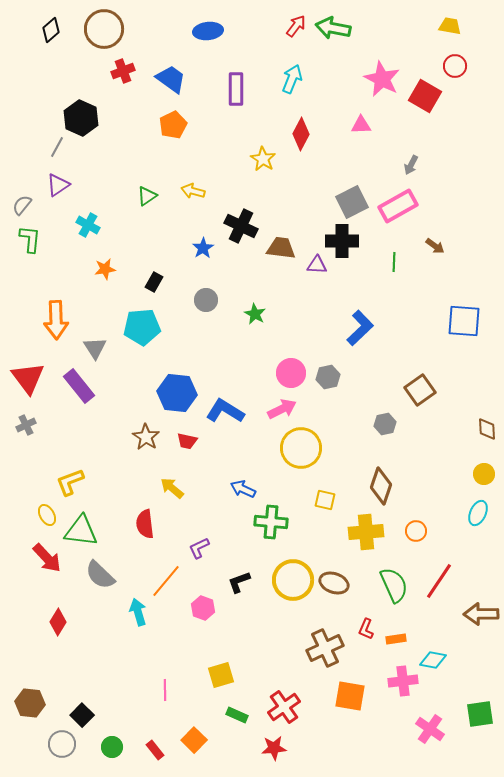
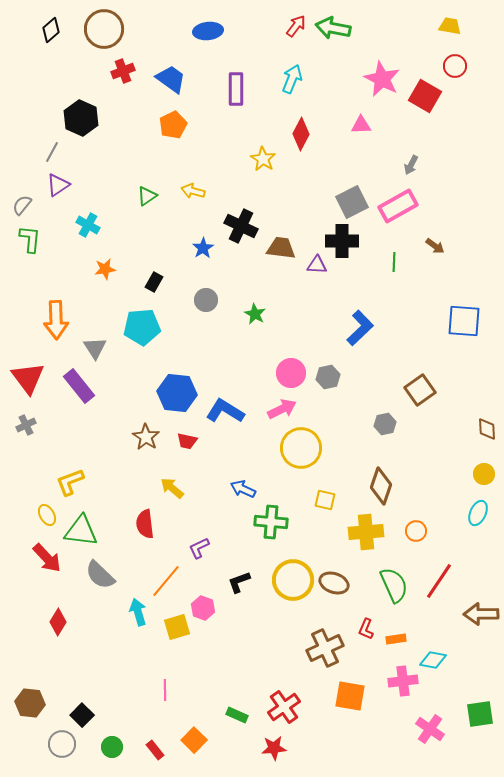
gray line at (57, 147): moved 5 px left, 5 px down
yellow square at (221, 675): moved 44 px left, 48 px up
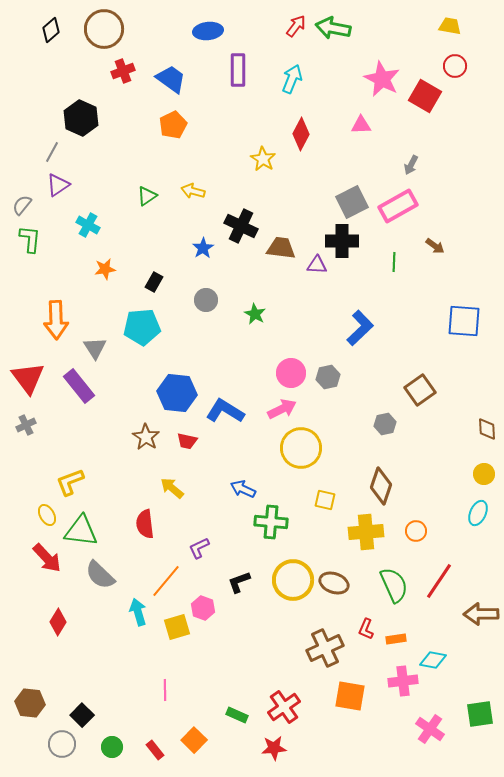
purple rectangle at (236, 89): moved 2 px right, 19 px up
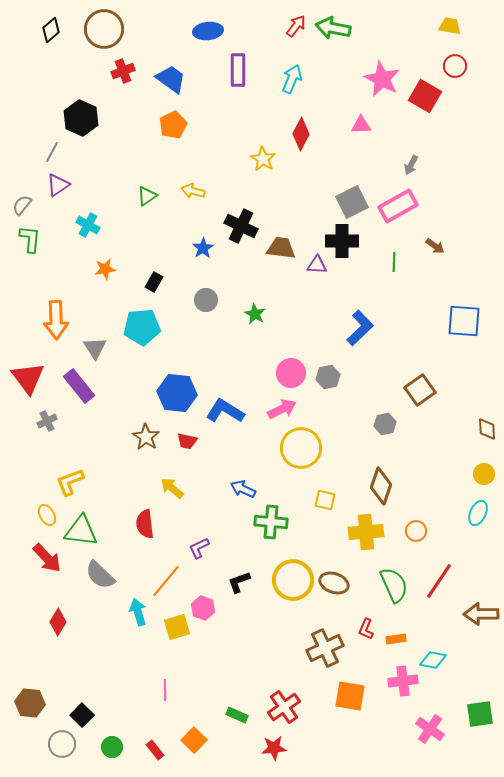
gray cross at (26, 425): moved 21 px right, 4 px up
